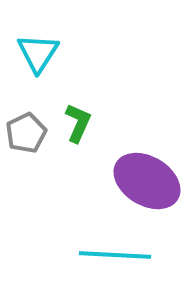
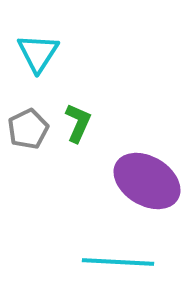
gray pentagon: moved 2 px right, 4 px up
cyan line: moved 3 px right, 7 px down
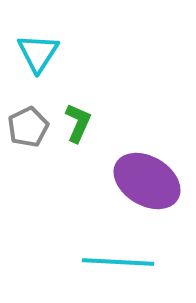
gray pentagon: moved 2 px up
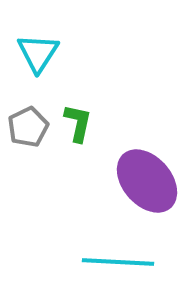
green L-shape: rotated 12 degrees counterclockwise
purple ellipse: rotated 18 degrees clockwise
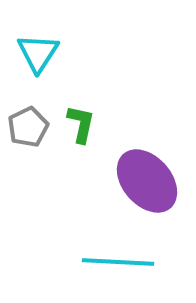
green L-shape: moved 3 px right, 1 px down
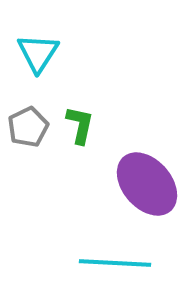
green L-shape: moved 1 px left, 1 px down
purple ellipse: moved 3 px down
cyan line: moved 3 px left, 1 px down
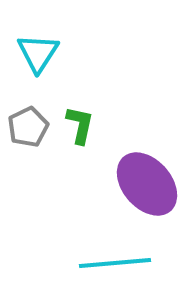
cyan line: rotated 8 degrees counterclockwise
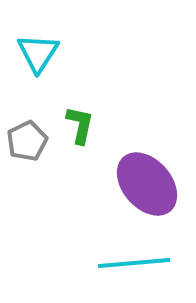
gray pentagon: moved 1 px left, 14 px down
cyan line: moved 19 px right
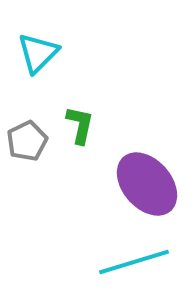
cyan triangle: rotated 12 degrees clockwise
cyan line: moved 1 px up; rotated 12 degrees counterclockwise
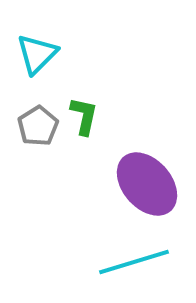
cyan triangle: moved 1 px left, 1 px down
green L-shape: moved 4 px right, 9 px up
gray pentagon: moved 11 px right, 15 px up; rotated 6 degrees counterclockwise
